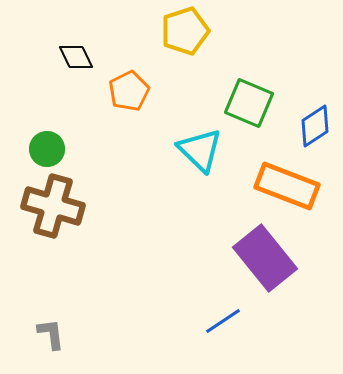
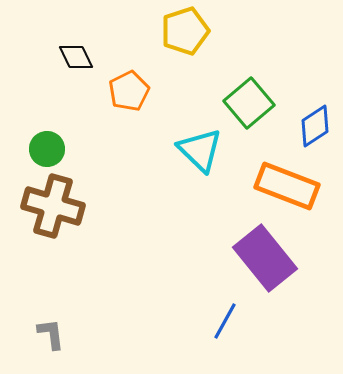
green square: rotated 27 degrees clockwise
blue line: moved 2 px right; rotated 27 degrees counterclockwise
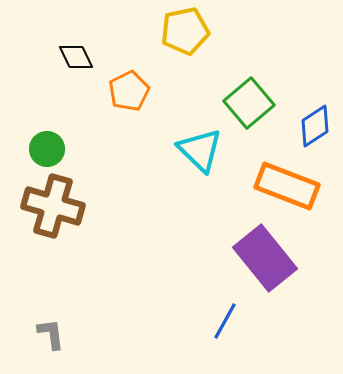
yellow pentagon: rotated 6 degrees clockwise
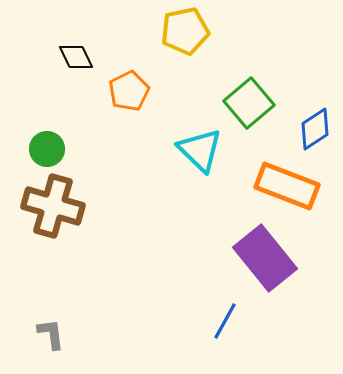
blue diamond: moved 3 px down
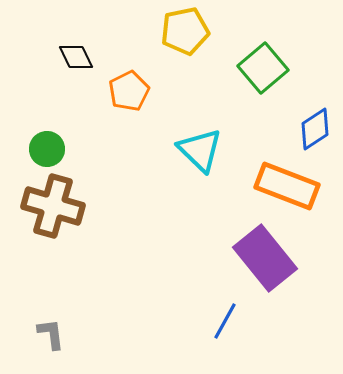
green square: moved 14 px right, 35 px up
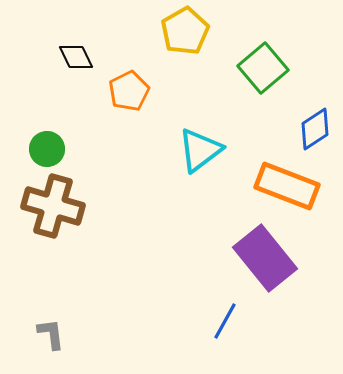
yellow pentagon: rotated 18 degrees counterclockwise
cyan triangle: rotated 39 degrees clockwise
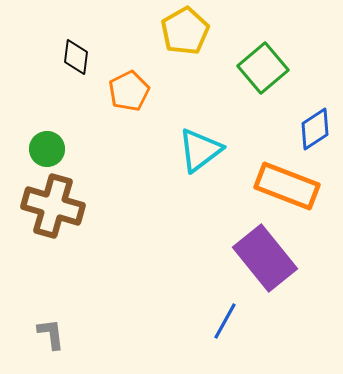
black diamond: rotated 33 degrees clockwise
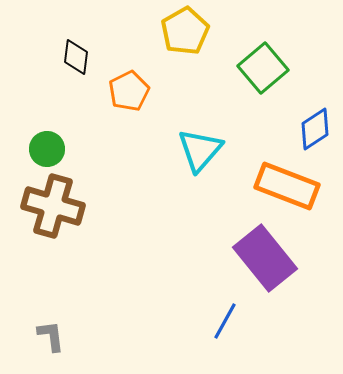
cyan triangle: rotated 12 degrees counterclockwise
gray L-shape: moved 2 px down
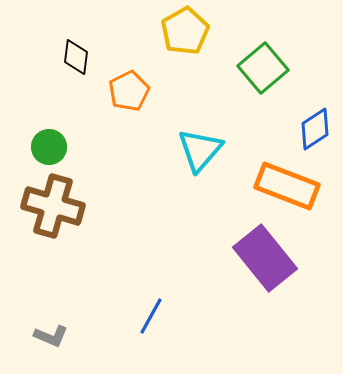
green circle: moved 2 px right, 2 px up
blue line: moved 74 px left, 5 px up
gray L-shape: rotated 120 degrees clockwise
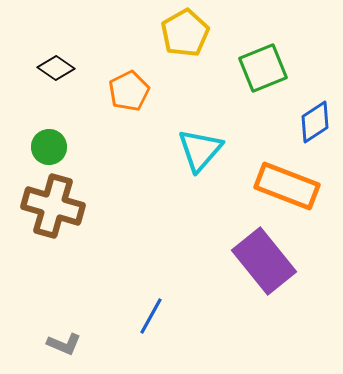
yellow pentagon: moved 2 px down
black diamond: moved 20 px left, 11 px down; rotated 63 degrees counterclockwise
green square: rotated 18 degrees clockwise
blue diamond: moved 7 px up
purple rectangle: moved 1 px left, 3 px down
gray L-shape: moved 13 px right, 8 px down
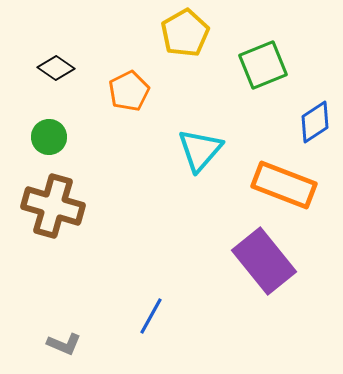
green square: moved 3 px up
green circle: moved 10 px up
orange rectangle: moved 3 px left, 1 px up
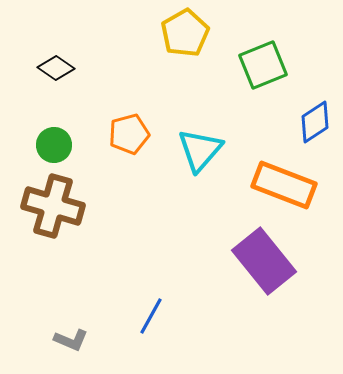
orange pentagon: moved 43 px down; rotated 12 degrees clockwise
green circle: moved 5 px right, 8 px down
gray L-shape: moved 7 px right, 4 px up
